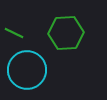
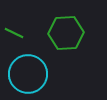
cyan circle: moved 1 px right, 4 px down
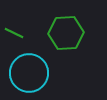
cyan circle: moved 1 px right, 1 px up
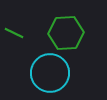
cyan circle: moved 21 px right
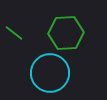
green line: rotated 12 degrees clockwise
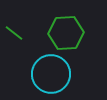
cyan circle: moved 1 px right, 1 px down
